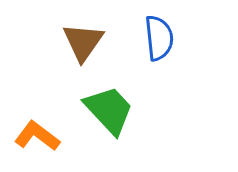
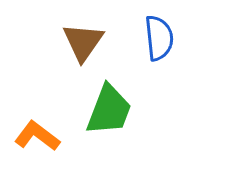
green trapezoid: rotated 64 degrees clockwise
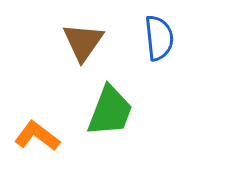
green trapezoid: moved 1 px right, 1 px down
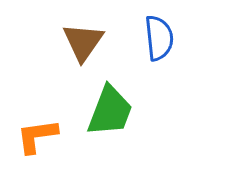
orange L-shape: rotated 45 degrees counterclockwise
